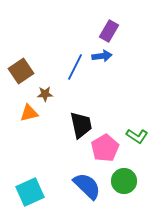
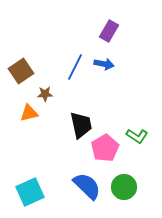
blue arrow: moved 2 px right, 8 px down; rotated 18 degrees clockwise
green circle: moved 6 px down
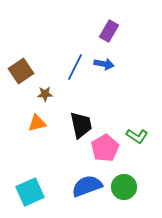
orange triangle: moved 8 px right, 10 px down
blue semicircle: rotated 64 degrees counterclockwise
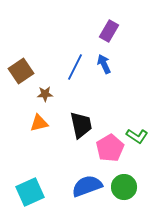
blue arrow: rotated 126 degrees counterclockwise
orange triangle: moved 2 px right
pink pentagon: moved 5 px right
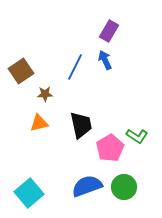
blue arrow: moved 1 px right, 4 px up
cyan square: moved 1 px left, 1 px down; rotated 16 degrees counterclockwise
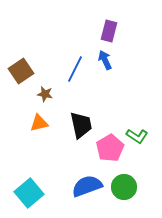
purple rectangle: rotated 15 degrees counterclockwise
blue line: moved 2 px down
brown star: rotated 14 degrees clockwise
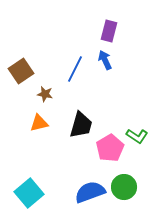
black trapezoid: rotated 28 degrees clockwise
blue semicircle: moved 3 px right, 6 px down
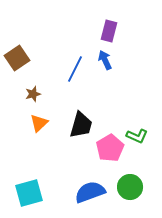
brown square: moved 4 px left, 13 px up
brown star: moved 12 px left; rotated 28 degrees counterclockwise
orange triangle: rotated 30 degrees counterclockwise
green L-shape: rotated 10 degrees counterclockwise
green circle: moved 6 px right
cyan square: rotated 24 degrees clockwise
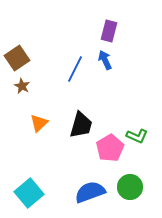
brown star: moved 11 px left, 8 px up; rotated 28 degrees counterclockwise
cyan square: rotated 24 degrees counterclockwise
